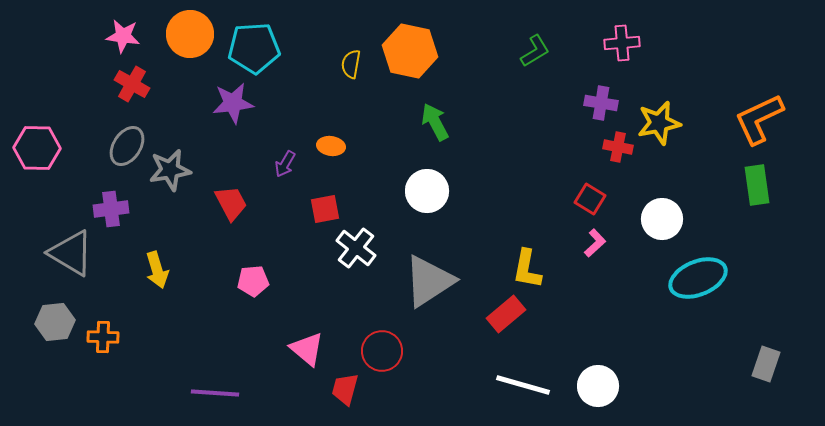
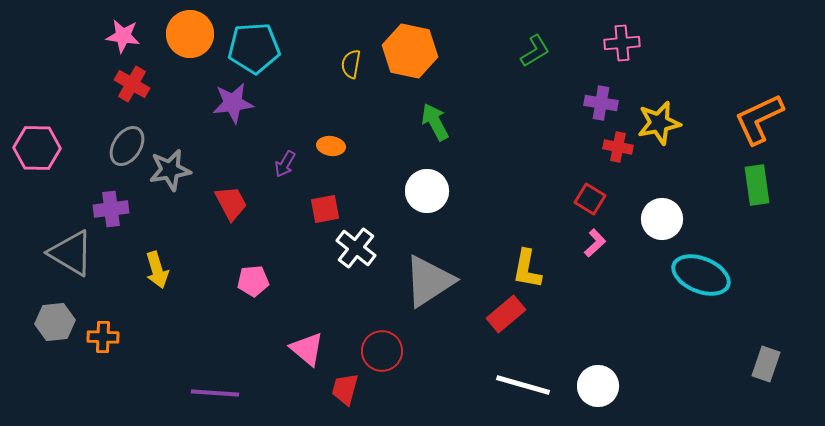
cyan ellipse at (698, 278): moved 3 px right, 3 px up; rotated 44 degrees clockwise
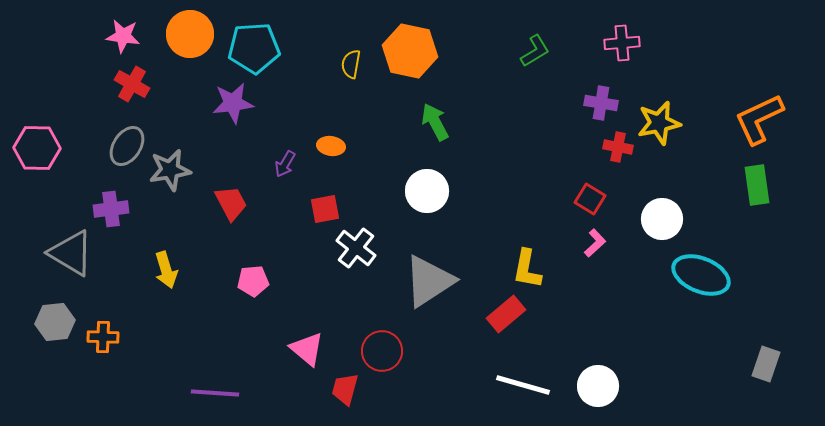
yellow arrow at (157, 270): moved 9 px right
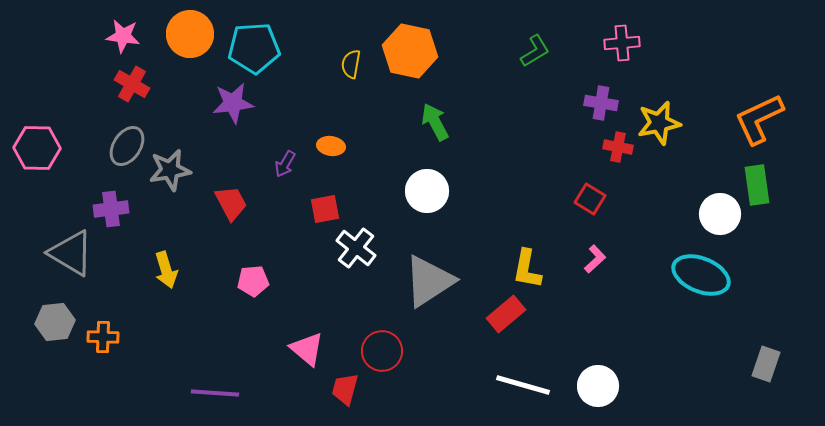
white circle at (662, 219): moved 58 px right, 5 px up
pink L-shape at (595, 243): moved 16 px down
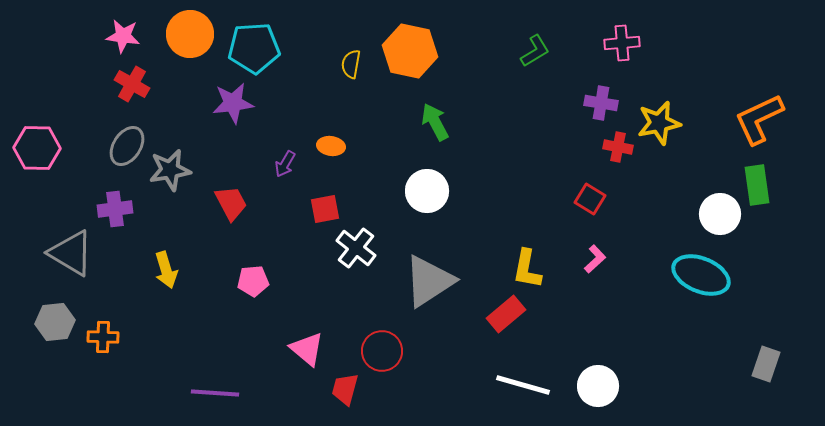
purple cross at (111, 209): moved 4 px right
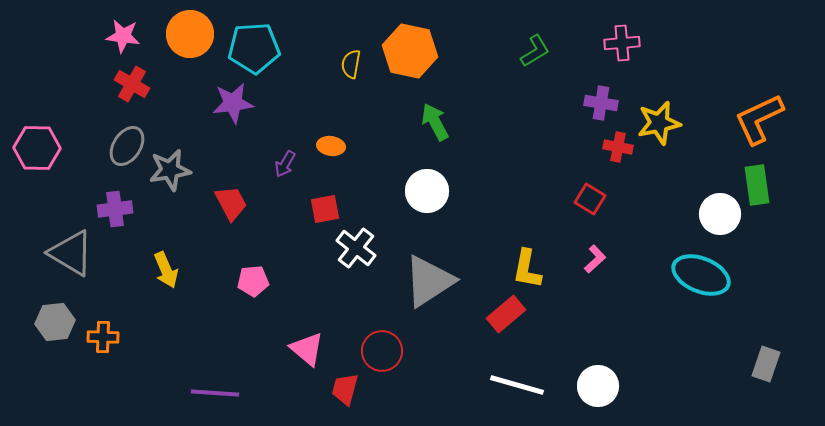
yellow arrow at (166, 270): rotated 6 degrees counterclockwise
white line at (523, 385): moved 6 px left
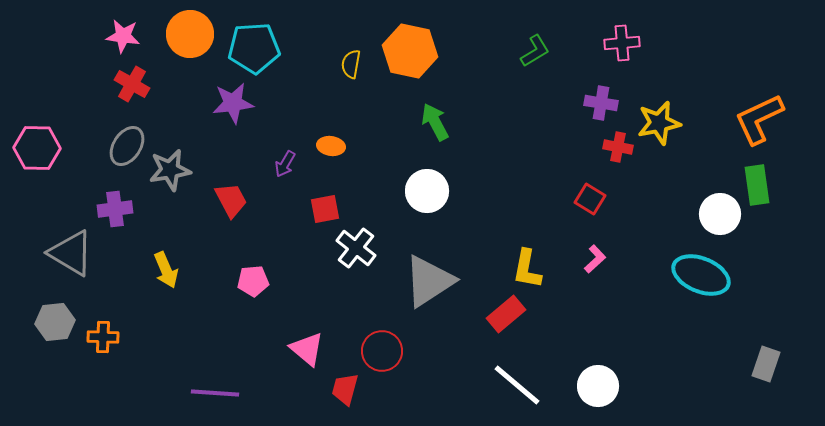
red trapezoid at (231, 203): moved 3 px up
white line at (517, 385): rotated 24 degrees clockwise
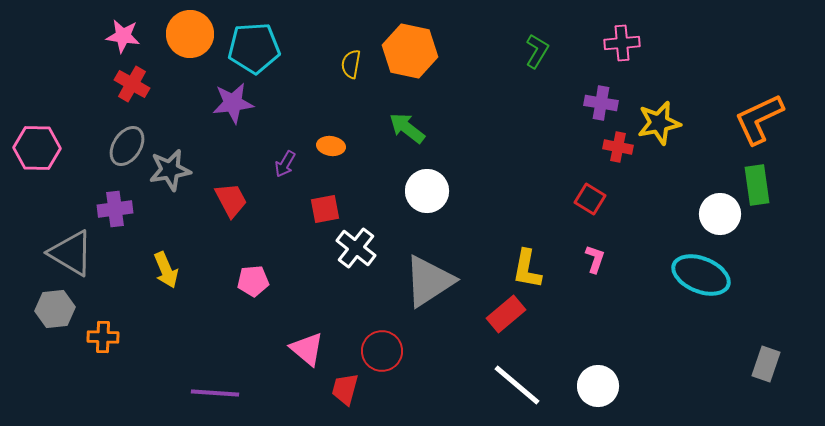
green L-shape at (535, 51): moved 2 px right; rotated 28 degrees counterclockwise
green arrow at (435, 122): moved 28 px left, 6 px down; rotated 24 degrees counterclockwise
pink L-shape at (595, 259): rotated 28 degrees counterclockwise
gray hexagon at (55, 322): moved 13 px up
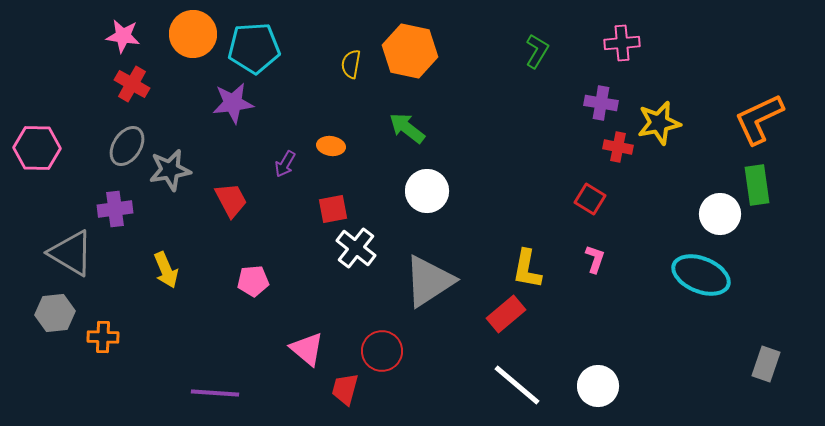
orange circle at (190, 34): moved 3 px right
red square at (325, 209): moved 8 px right
gray hexagon at (55, 309): moved 4 px down
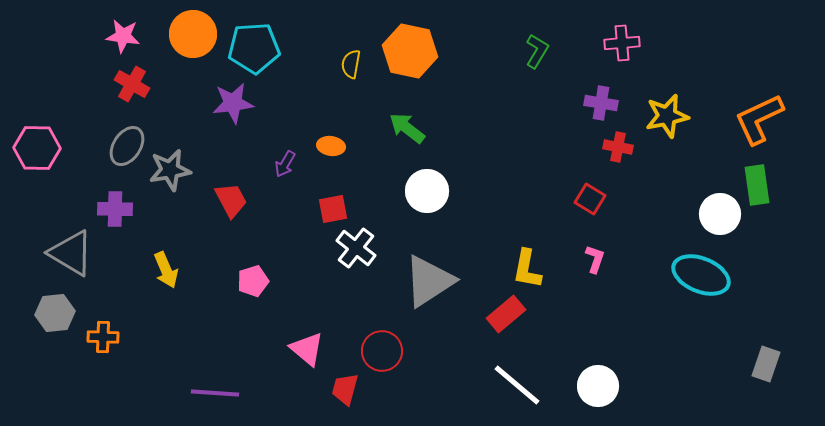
yellow star at (659, 123): moved 8 px right, 7 px up
purple cross at (115, 209): rotated 8 degrees clockwise
pink pentagon at (253, 281): rotated 12 degrees counterclockwise
